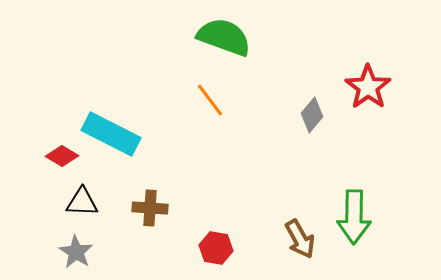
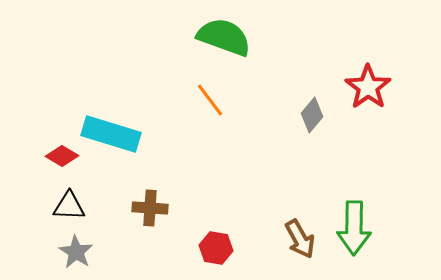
cyan rectangle: rotated 10 degrees counterclockwise
black triangle: moved 13 px left, 4 px down
green arrow: moved 11 px down
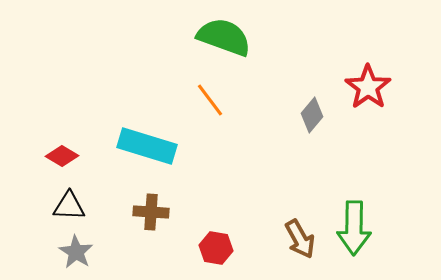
cyan rectangle: moved 36 px right, 12 px down
brown cross: moved 1 px right, 4 px down
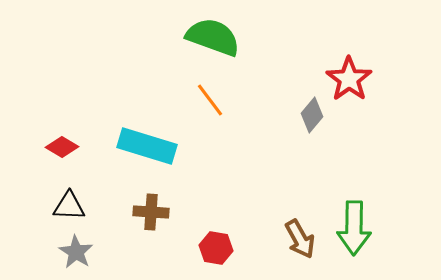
green semicircle: moved 11 px left
red star: moved 19 px left, 8 px up
red diamond: moved 9 px up
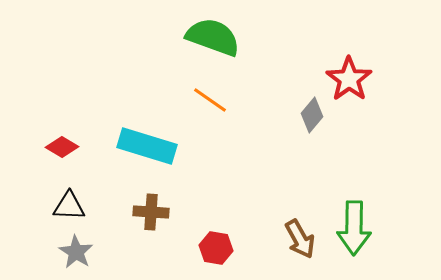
orange line: rotated 18 degrees counterclockwise
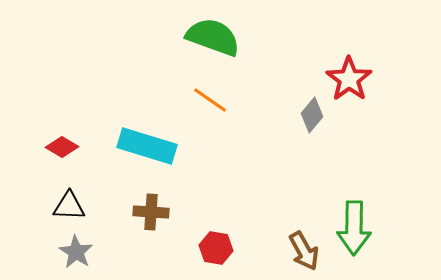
brown arrow: moved 4 px right, 12 px down
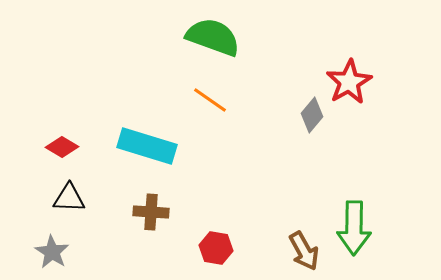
red star: moved 3 px down; rotated 6 degrees clockwise
black triangle: moved 8 px up
gray star: moved 24 px left
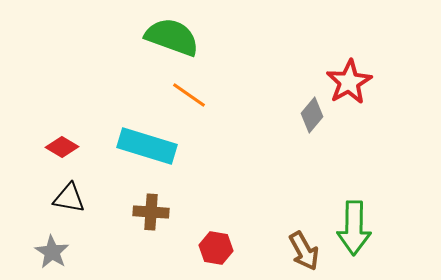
green semicircle: moved 41 px left
orange line: moved 21 px left, 5 px up
black triangle: rotated 8 degrees clockwise
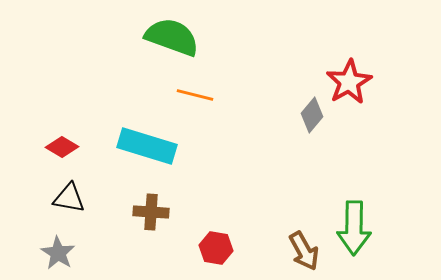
orange line: moved 6 px right; rotated 21 degrees counterclockwise
gray star: moved 6 px right, 1 px down
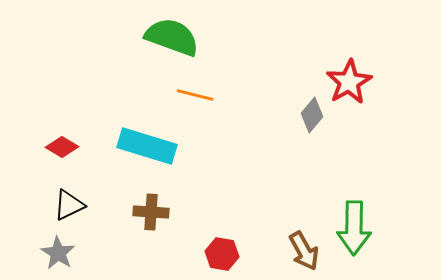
black triangle: moved 7 px down; rotated 36 degrees counterclockwise
red hexagon: moved 6 px right, 6 px down
